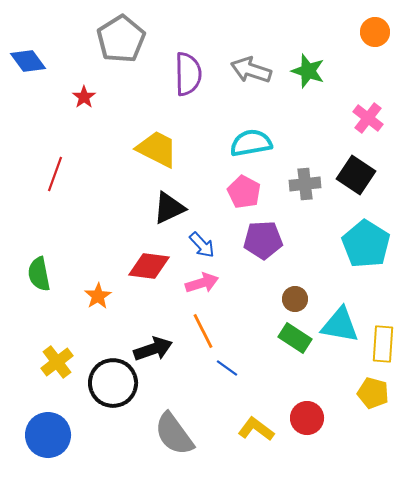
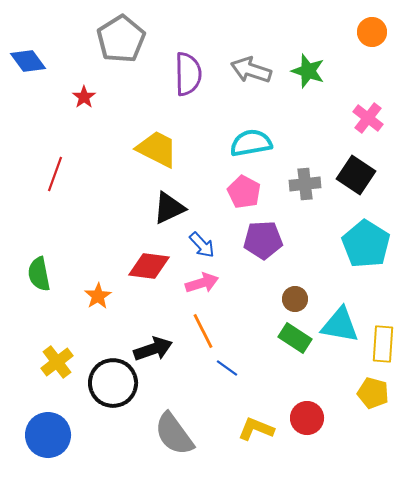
orange circle: moved 3 px left
yellow L-shape: rotated 15 degrees counterclockwise
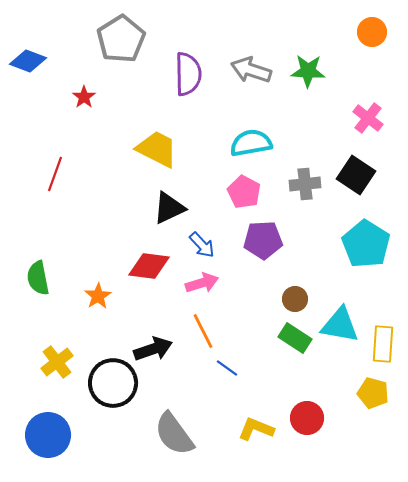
blue diamond: rotated 33 degrees counterclockwise
green star: rotated 16 degrees counterclockwise
green semicircle: moved 1 px left, 4 px down
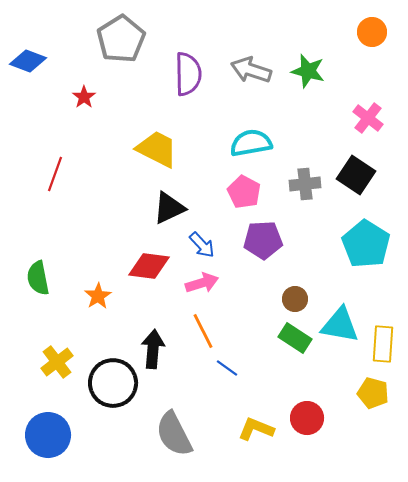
green star: rotated 12 degrees clockwise
black arrow: rotated 66 degrees counterclockwise
gray semicircle: rotated 9 degrees clockwise
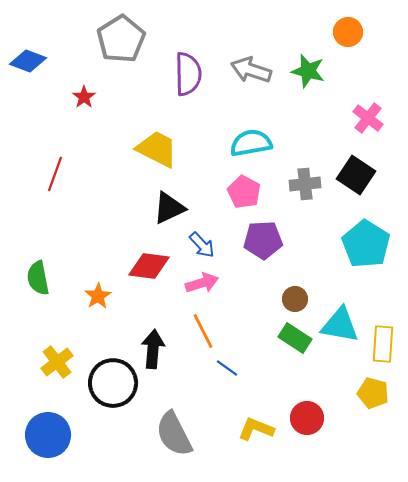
orange circle: moved 24 px left
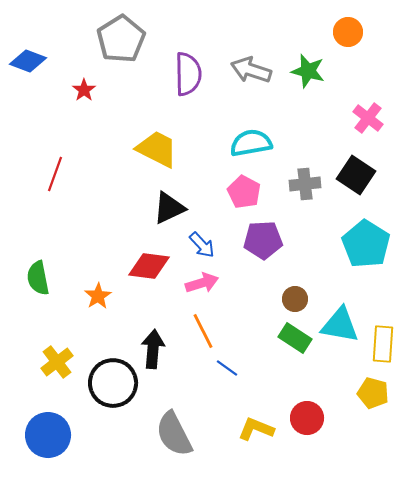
red star: moved 7 px up
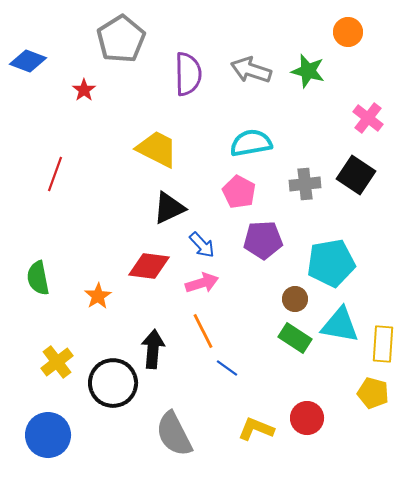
pink pentagon: moved 5 px left
cyan pentagon: moved 35 px left, 19 px down; rotated 30 degrees clockwise
